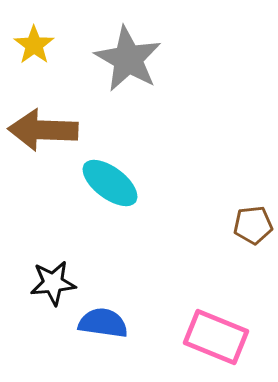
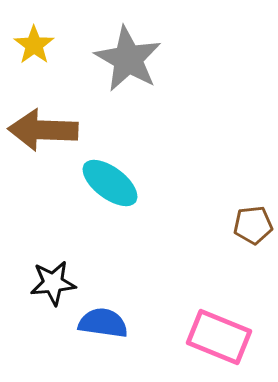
pink rectangle: moved 3 px right
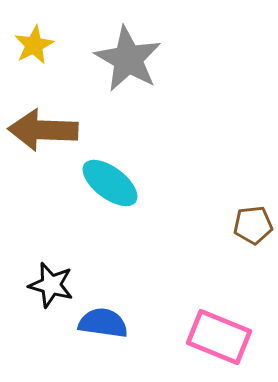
yellow star: rotated 9 degrees clockwise
black star: moved 2 px left, 2 px down; rotated 21 degrees clockwise
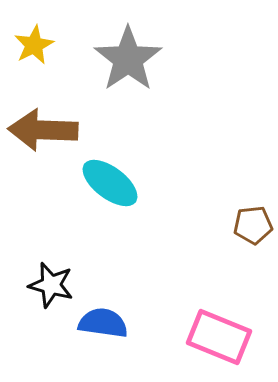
gray star: rotated 8 degrees clockwise
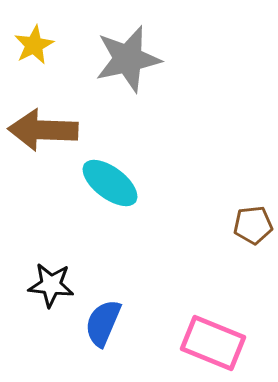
gray star: rotated 22 degrees clockwise
black star: rotated 9 degrees counterclockwise
blue semicircle: rotated 75 degrees counterclockwise
pink rectangle: moved 6 px left, 6 px down
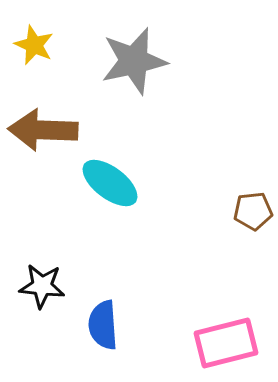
yellow star: rotated 21 degrees counterclockwise
gray star: moved 6 px right, 2 px down
brown pentagon: moved 14 px up
black star: moved 9 px left, 1 px down
blue semicircle: moved 2 px down; rotated 27 degrees counterclockwise
pink rectangle: moved 13 px right; rotated 36 degrees counterclockwise
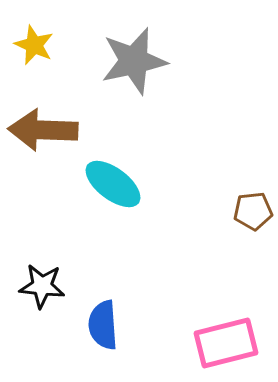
cyan ellipse: moved 3 px right, 1 px down
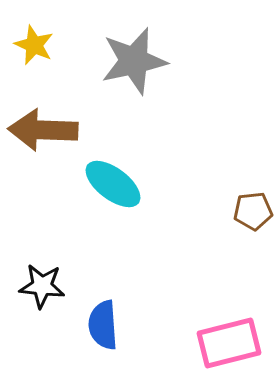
pink rectangle: moved 3 px right
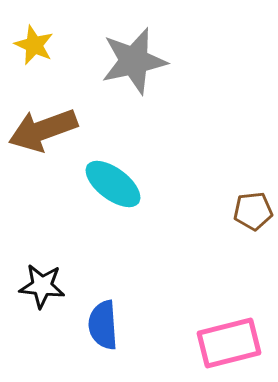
brown arrow: rotated 22 degrees counterclockwise
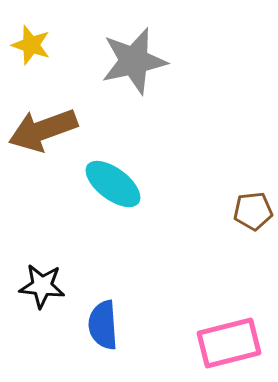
yellow star: moved 3 px left; rotated 6 degrees counterclockwise
